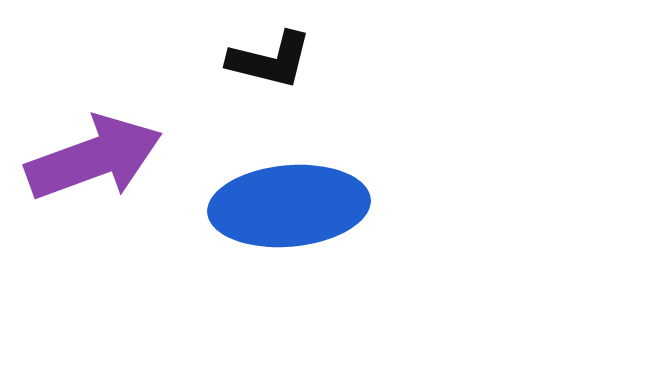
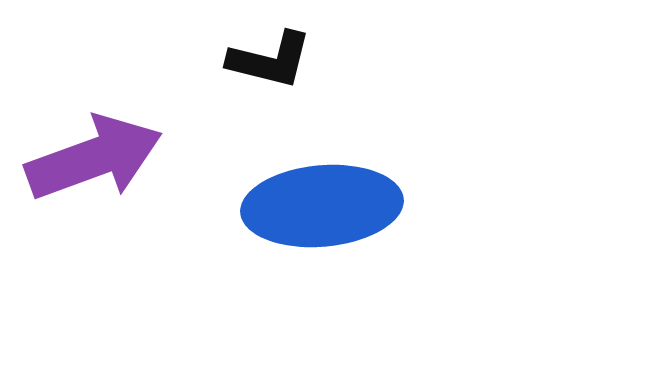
blue ellipse: moved 33 px right
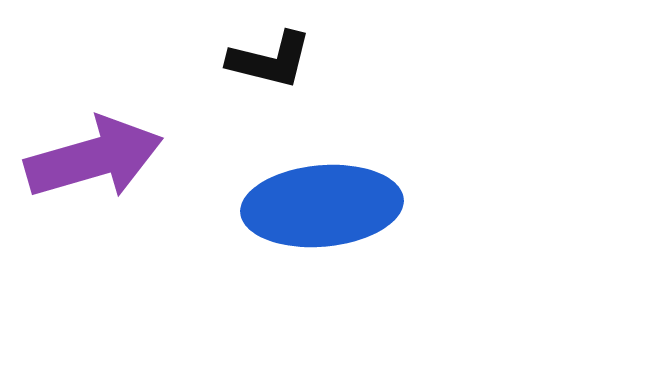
purple arrow: rotated 4 degrees clockwise
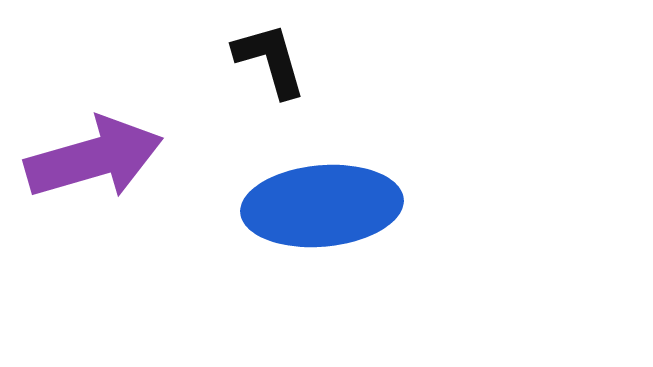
black L-shape: rotated 120 degrees counterclockwise
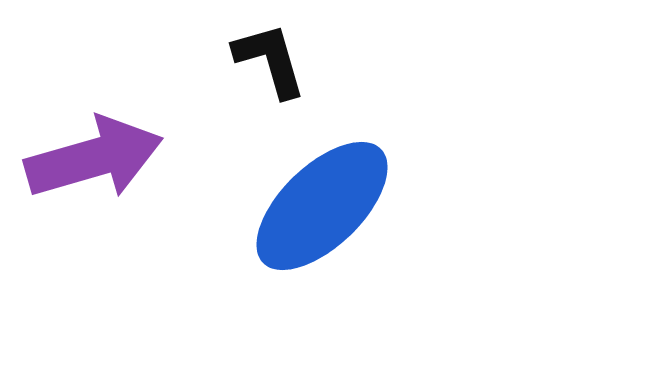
blue ellipse: rotated 39 degrees counterclockwise
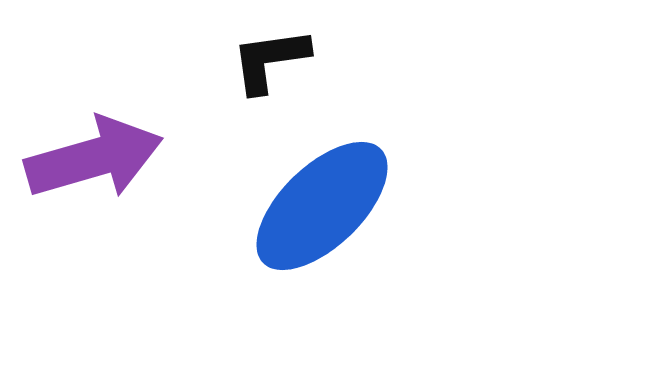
black L-shape: rotated 82 degrees counterclockwise
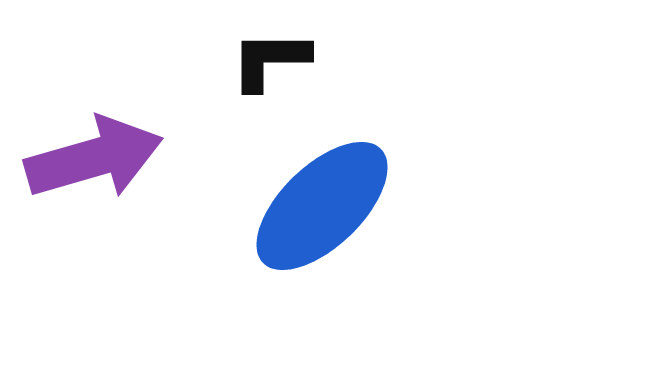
black L-shape: rotated 8 degrees clockwise
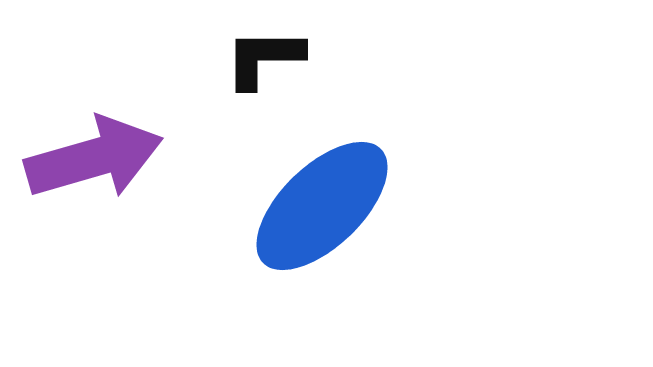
black L-shape: moved 6 px left, 2 px up
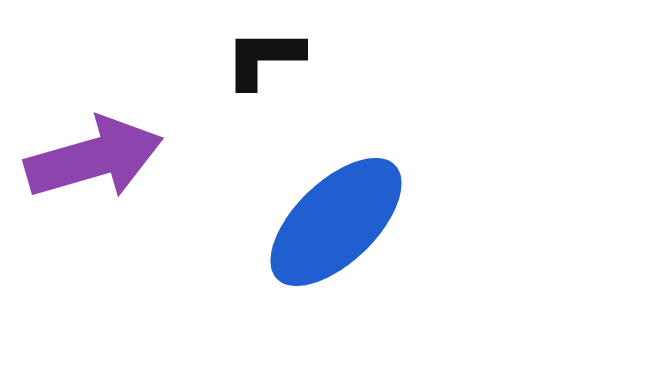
blue ellipse: moved 14 px right, 16 px down
